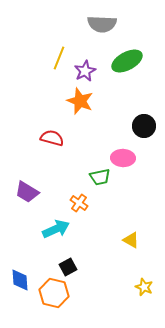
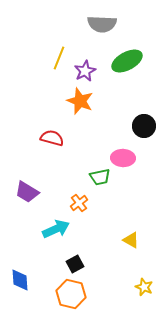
orange cross: rotated 18 degrees clockwise
black square: moved 7 px right, 3 px up
orange hexagon: moved 17 px right, 1 px down
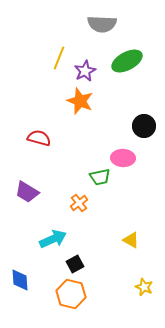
red semicircle: moved 13 px left
cyan arrow: moved 3 px left, 10 px down
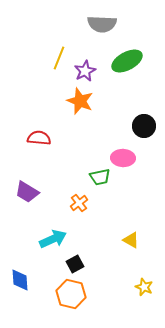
red semicircle: rotated 10 degrees counterclockwise
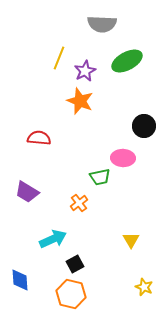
yellow triangle: rotated 30 degrees clockwise
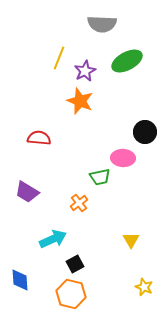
black circle: moved 1 px right, 6 px down
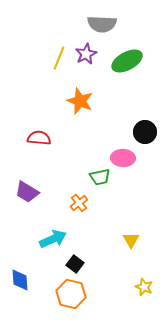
purple star: moved 1 px right, 17 px up
black square: rotated 24 degrees counterclockwise
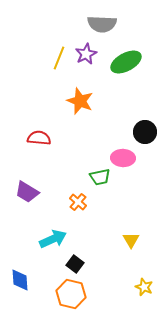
green ellipse: moved 1 px left, 1 px down
orange cross: moved 1 px left, 1 px up; rotated 12 degrees counterclockwise
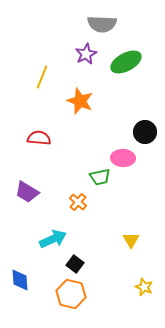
yellow line: moved 17 px left, 19 px down
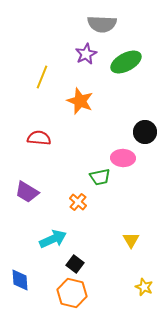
orange hexagon: moved 1 px right, 1 px up
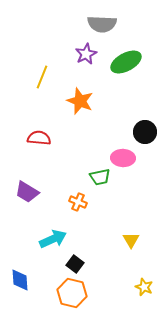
orange cross: rotated 18 degrees counterclockwise
